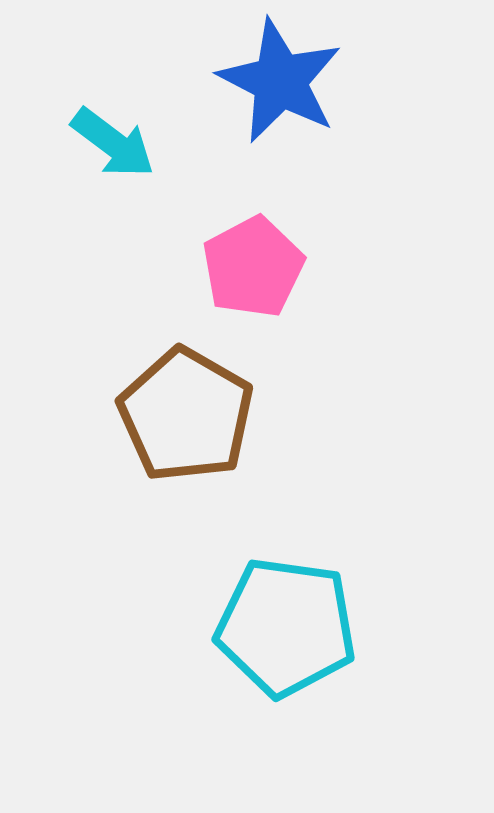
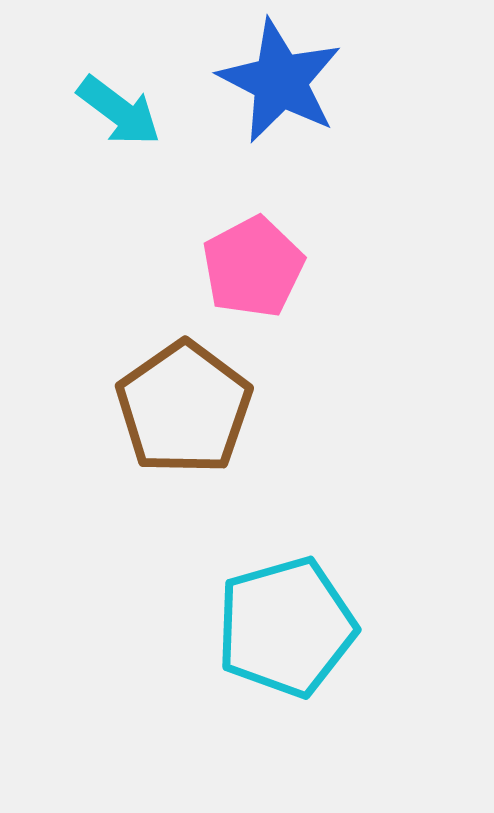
cyan arrow: moved 6 px right, 32 px up
brown pentagon: moved 2 px left, 7 px up; rotated 7 degrees clockwise
cyan pentagon: rotated 24 degrees counterclockwise
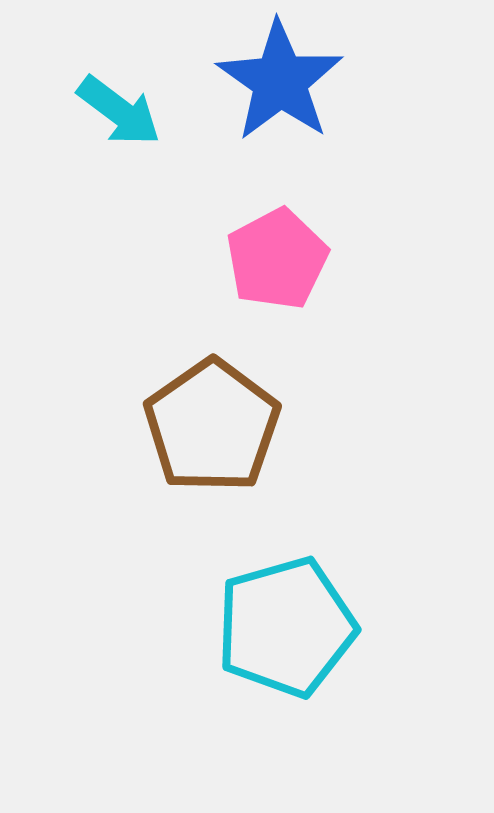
blue star: rotated 8 degrees clockwise
pink pentagon: moved 24 px right, 8 px up
brown pentagon: moved 28 px right, 18 px down
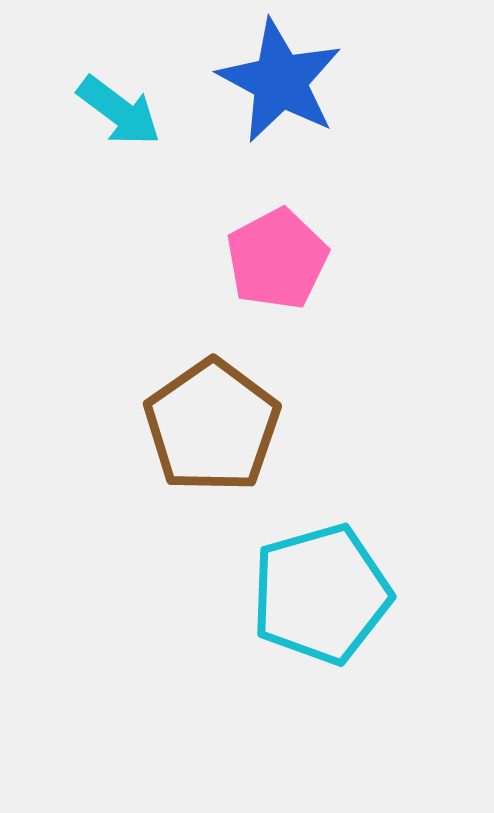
blue star: rotated 7 degrees counterclockwise
cyan pentagon: moved 35 px right, 33 px up
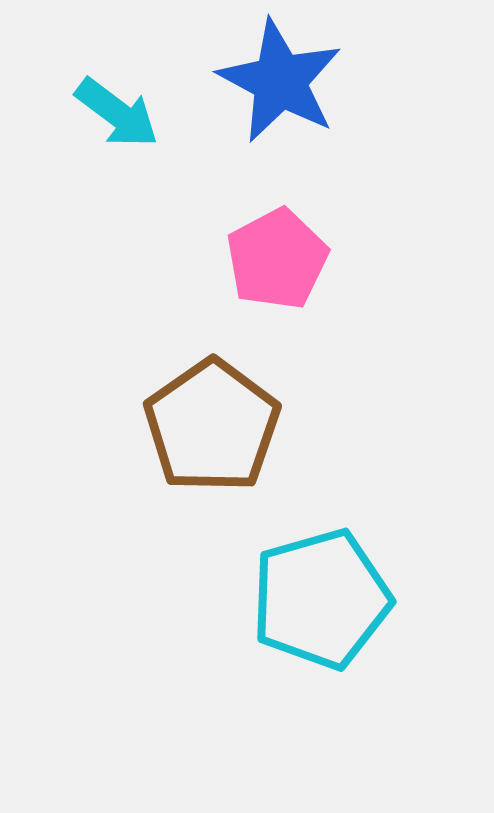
cyan arrow: moved 2 px left, 2 px down
cyan pentagon: moved 5 px down
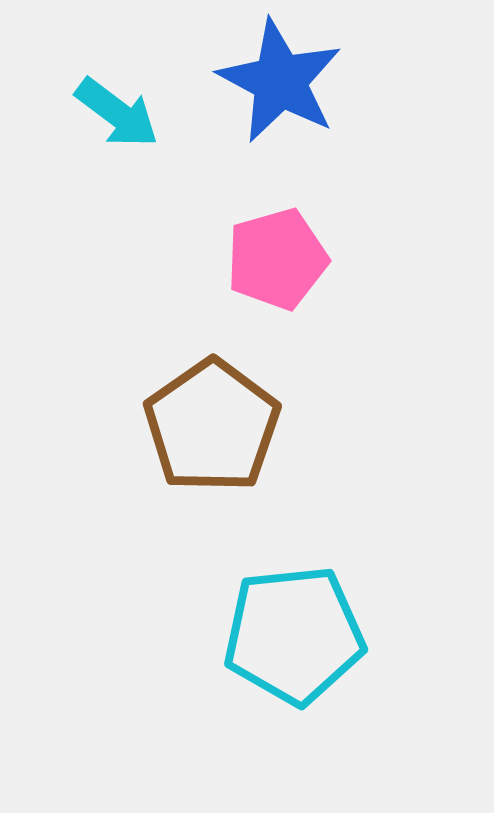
pink pentagon: rotated 12 degrees clockwise
cyan pentagon: moved 27 px left, 36 px down; rotated 10 degrees clockwise
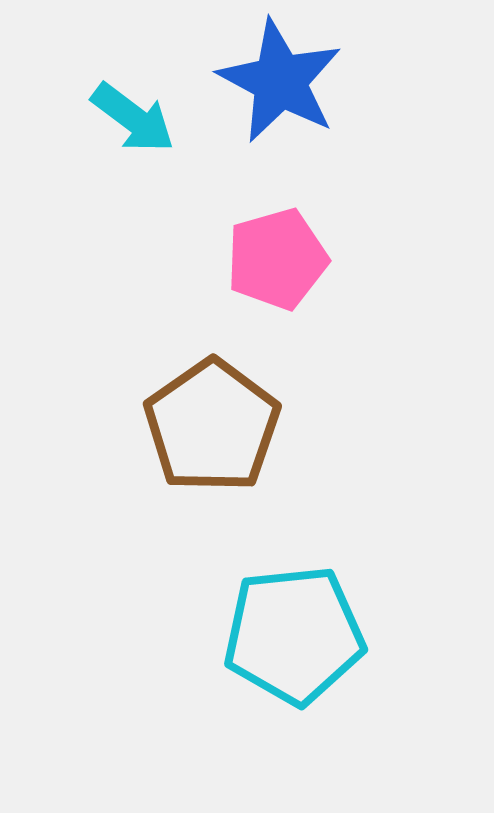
cyan arrow: moved 16 px right, 5 px down
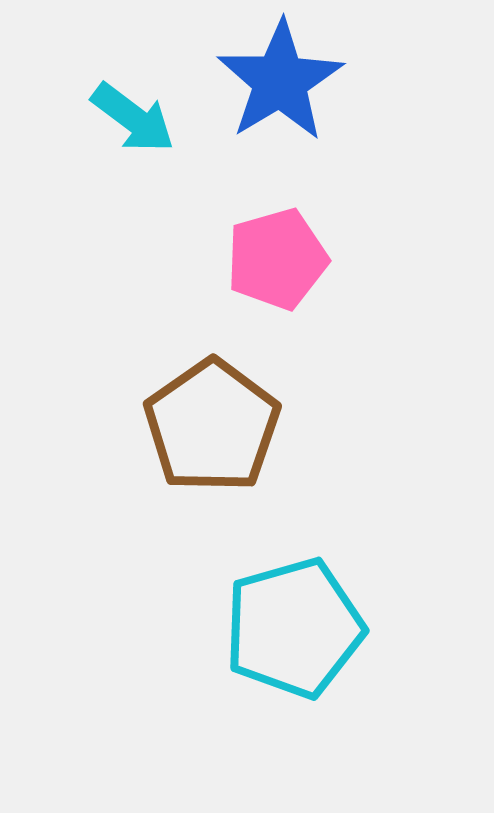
blue star: rotated 13 degrees clockwise
cyan pentagon: moved 7 px up; rotated 10 degrees counterclockwise
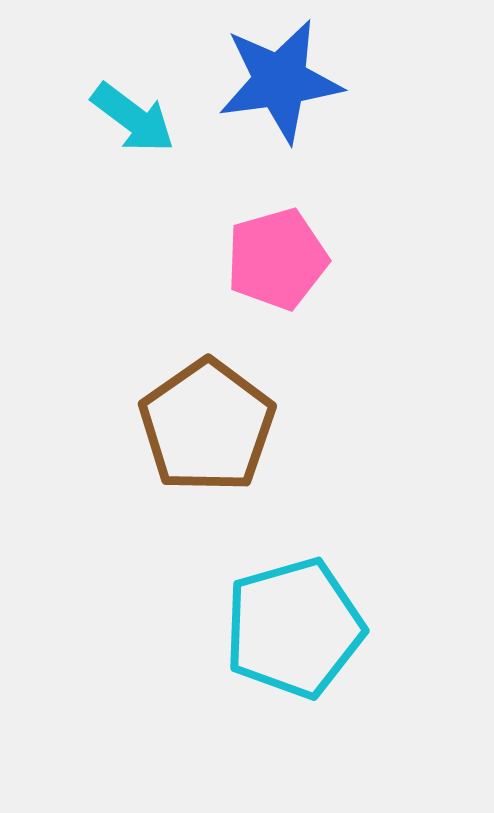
blue star: rotated 23 degrees clockwise
brown pentagon: moved 5 px left
